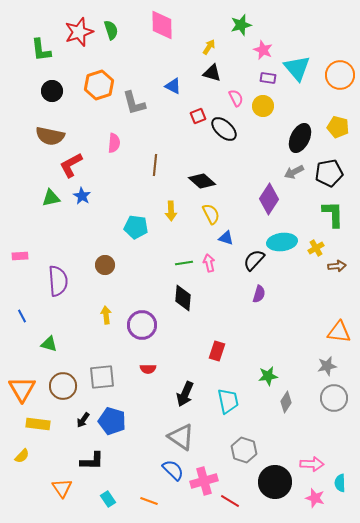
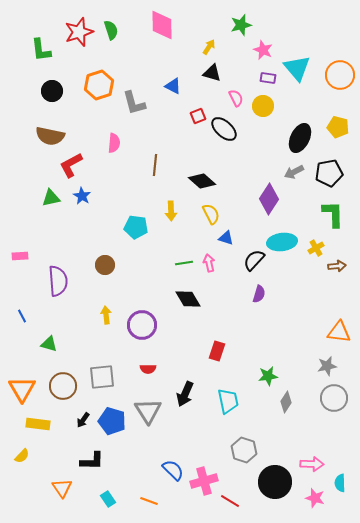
black diamond at (183, 298): moved 5 px right, 1 px down; rotated 36 degrees counterclockwise
gray triangle at (181, 437): moved 33 px left, 26 px up; rotated 24 degrees clockwise
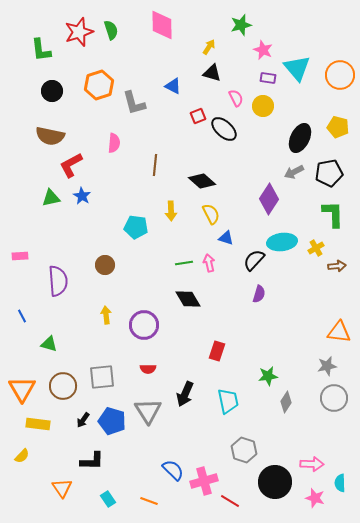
purple circle at (142, 325): moved 2 px right
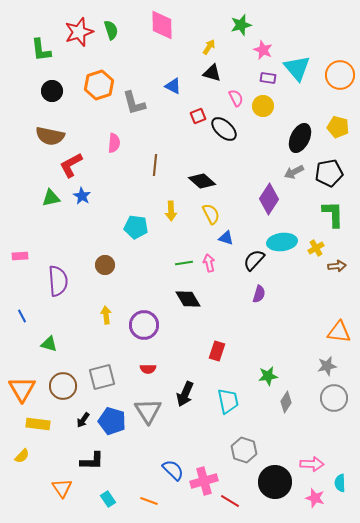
gray square at (102, 377): rotated 8 degrees counterclockwise
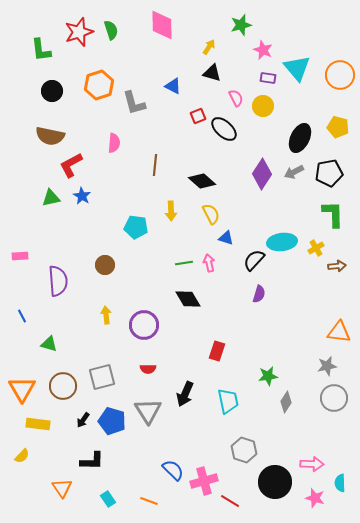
purple diamond at (269, 199): moved 7 px left, 25 px up
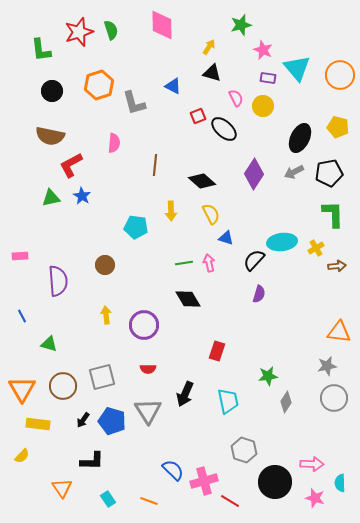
purple diamond at (262, 174): moved 8 px left
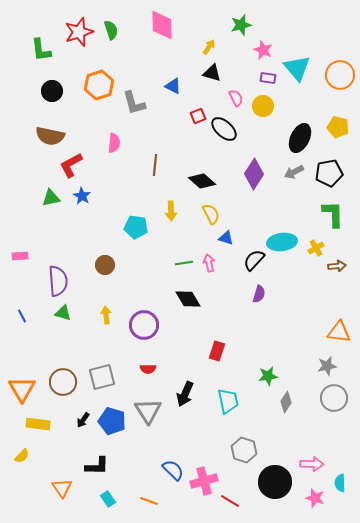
green triangle at (49, 344): moved 14 px right, 31 px up
brown circle at (63, 386): moved 4 px up
black L-shape at (92, 461): moved 5 px right, 5 px down
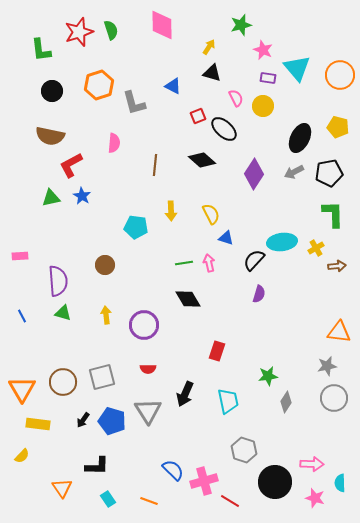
black diamond at (202, 181): moved 21 px up
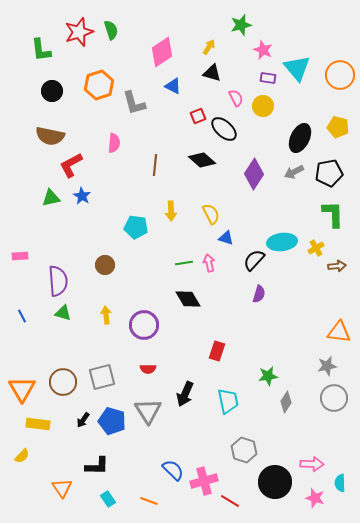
pink diamond at (162, 25): moved 27 px down; rotated 56 degrees clockwise
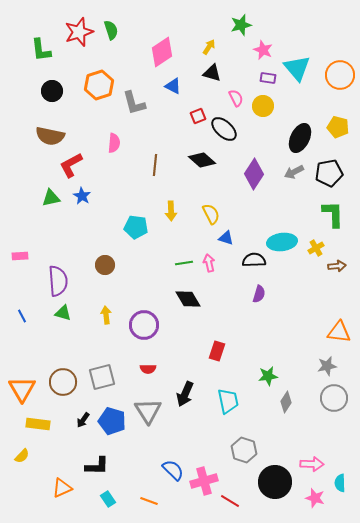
black semicircle at (254, 260): rotated 45 degrees clockwise
orange triangle at (62, 488): rotated 40 degrees clockwise
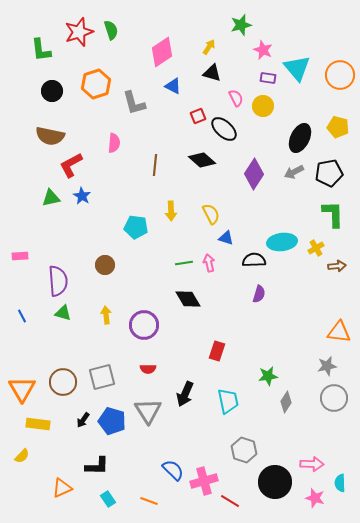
orange hexagon at (99, 85): moved 3 px left, 1 px up
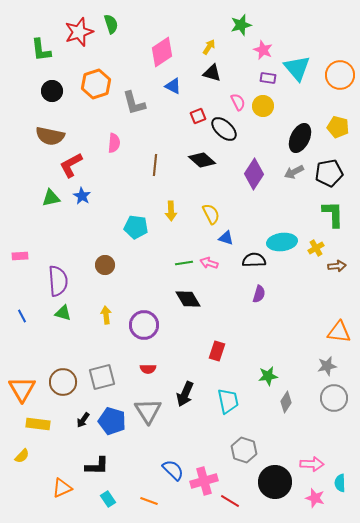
green semicircle at (111, 30): moved 6 px up
pink semicircle at (236, 98): moved 2 px right, 4 px down
pink arrow at (209, 263): rotated 60 degrees counterclockwise
